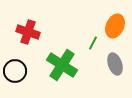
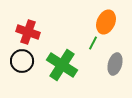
orange ellipse: moved 9 px left, 4 px up
gray ellipse: rotated 35 degrees clockwise
black circle: moved 7 px right, 10 px up
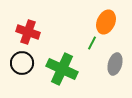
green line: moved 1 px left
black circle: moved 2 px down
green cross: moved 4 px down; rotated 8 degrees counterclockwise
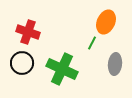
gray ellipse: rotated 10 degrees counterclockwise
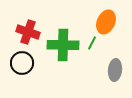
gray ellipse: moved 6 px down
green cross: moved 1 px right, 24 px up; rotated 24 degrees counterclockwise
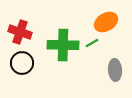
orange ellipse: rotated 35 degrees clockwise
red cross: moved 8 px left
green line: rotated 32 degrees clockwise
gray ellipse: rotated 10 degrees counterclockwise
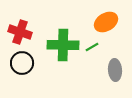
green line: moved 4 px down
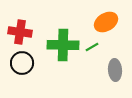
red cross: rotated 10 degrees counterclockwise
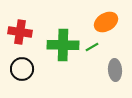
black circle: moved 6 px down
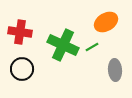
green cross: rotated 24 degrees clockwise
